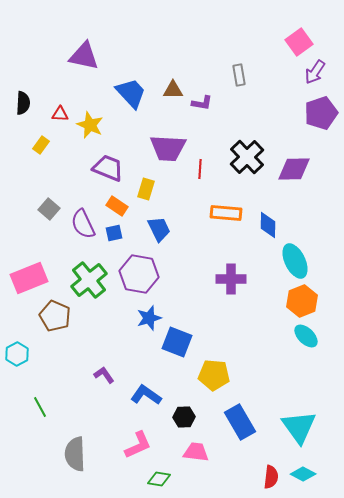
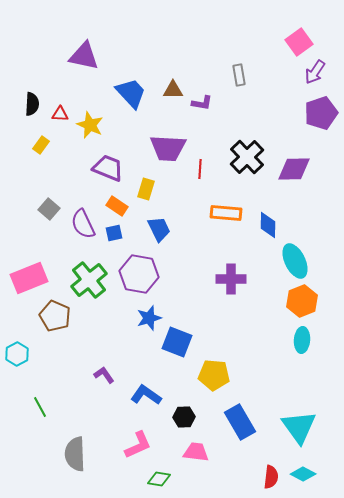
black semicircle at (23, 103): moved 9 px right, 1 px down
cyan ellipse at (306, 336): moved 4 px left, 4 px down; rotated 50 degrees clockwise
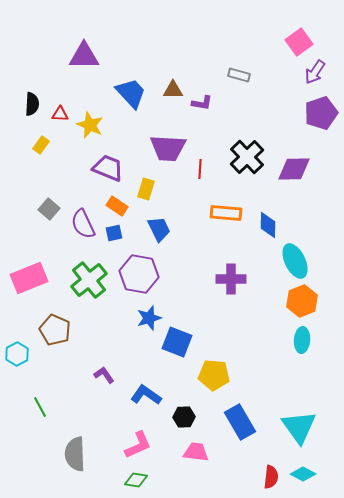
purple triangle at (84, 56): rotated 12 degrees counterclockwise
gray rectangle at (239, 75): rotated 65 degrees counterclockwise
brown pentagon at (55, 316): moved 14 px down
green diamond at (159, 479): moved 23 px left, 1 px down
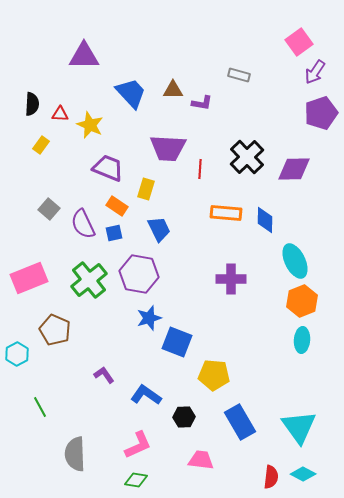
blue diamond at (268, 225): moved 3 px left, 5 px up
pink trapezoid at (196, 452): moved 5 px right, 8 px down
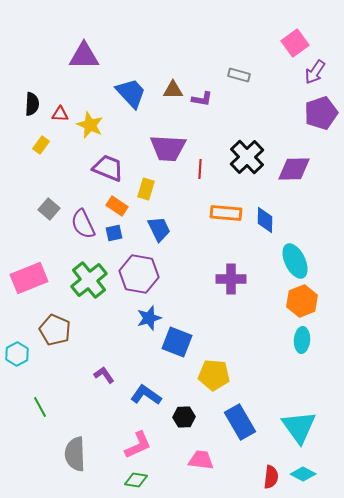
pink square at (299, 42): moved 4 px left, 1 px down
purple L-shape at (202, 103): moved 4 px up
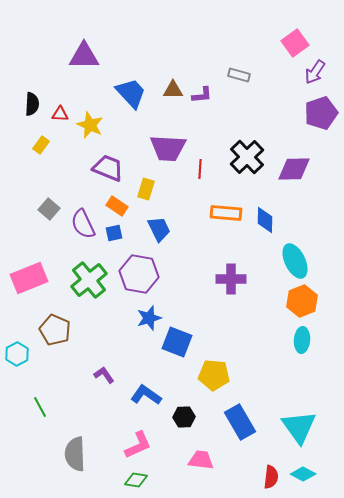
purple L-shape at (202, 99): moved 4 px up; rotated 15 degrees counterclockwise
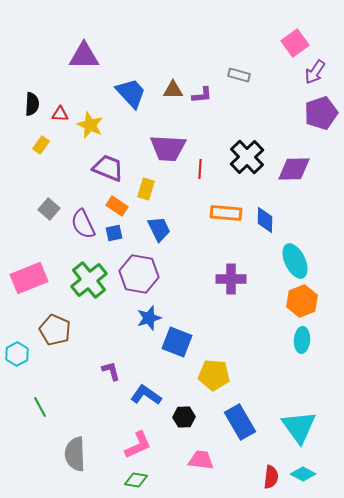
purple L-shape at (104, 375): moved 7 px right, 4 px up; rotated 20 degrees clockwise
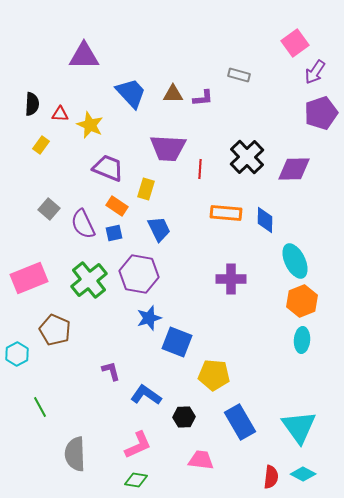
brown triangle at (173, 90): moved 4 px down
purple L-shape at (202, 95): moved 1 px right, 3 px down
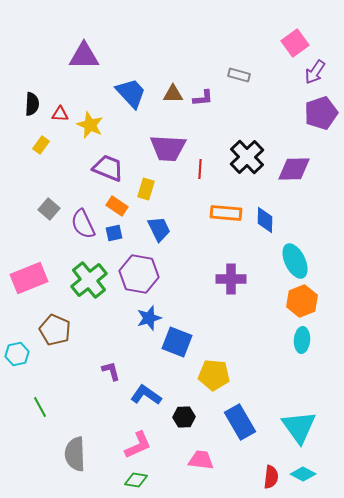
cyan hexagon at (17, 354): rotated 15 degrees clockwise
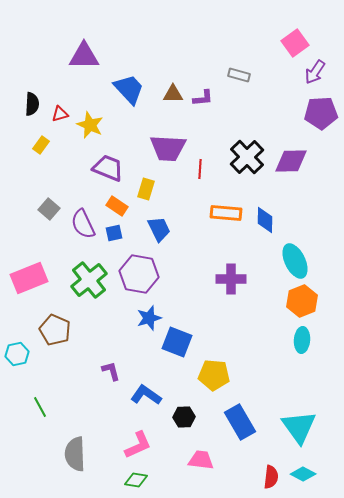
blue trapezoid at (131, 93): moved 2 px left, 4 px up
purple pentagon at (321, 113): rotated 16 degrees clockwise
red triangle at (60, 114): rotated 18 degrees counterclockwise
purple diamond at (294, 169): moved 3 px left, 8 px up
